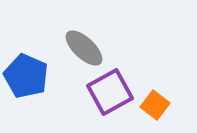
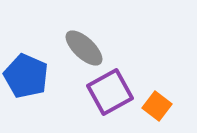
orange square: moved 2 px right, 1 px down
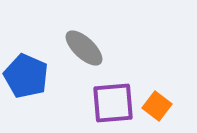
purple square: moved 3 px right, 11 px down; rotated 24 degrees clockwise
